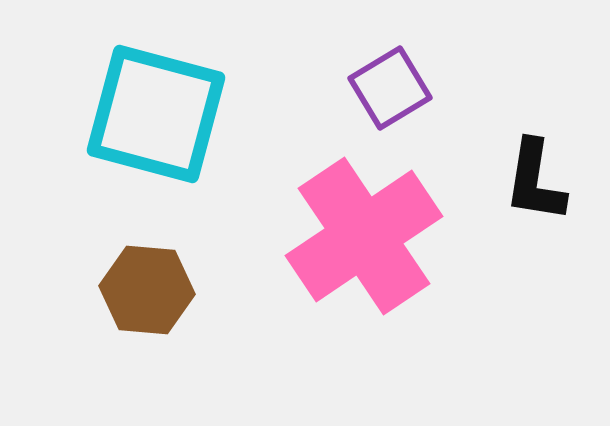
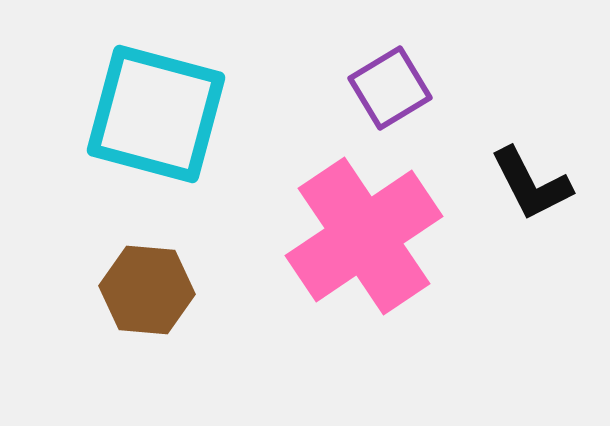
black L-shape: moved 4 px left, 3 px down; rotated 36 degrees counterclockwise
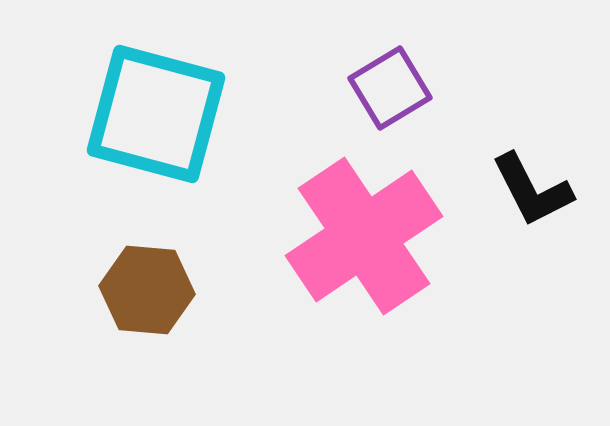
black L-shape: moved 1 px right, 6 px down
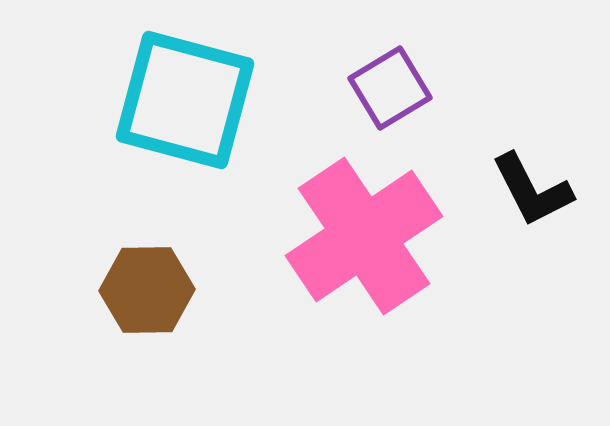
cyan square: moved 29 px right, 14 px up
brown hexagon: rotated 6 degrees counterclockwise
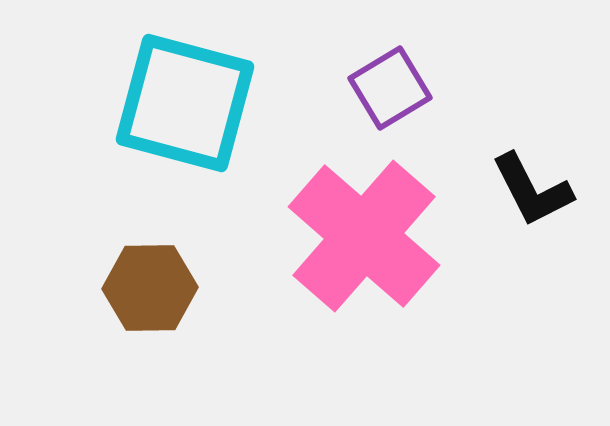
cyan square: moved 3 px down
pink cross: rotated 15 degrees counterclockwise
brown hexagon: moved 3 px right, 2 px up
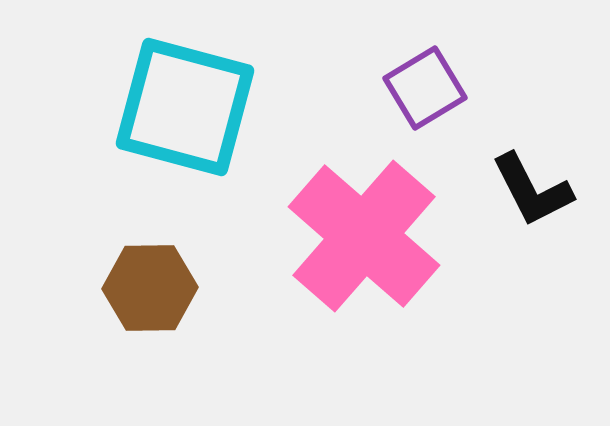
purple square: moved 35 px right
cyan square: moved 4 px down
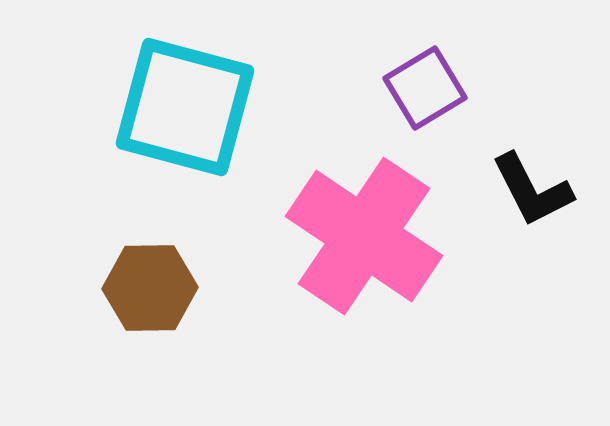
pink cross: rotated 7 degrees counterclockwise
